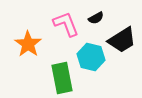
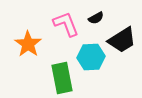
cyan hexagon: rotated 16 degrees counterclockwise
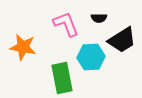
black semicircle: moved 3 px right; rotated 28 degrees clockwise
orange star: moved 5 px left, 3 px down; rotated 24 degrees counterclockwise
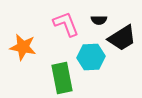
black semicircle: moved 2 px down
black trapezoid: moved 2 px up
